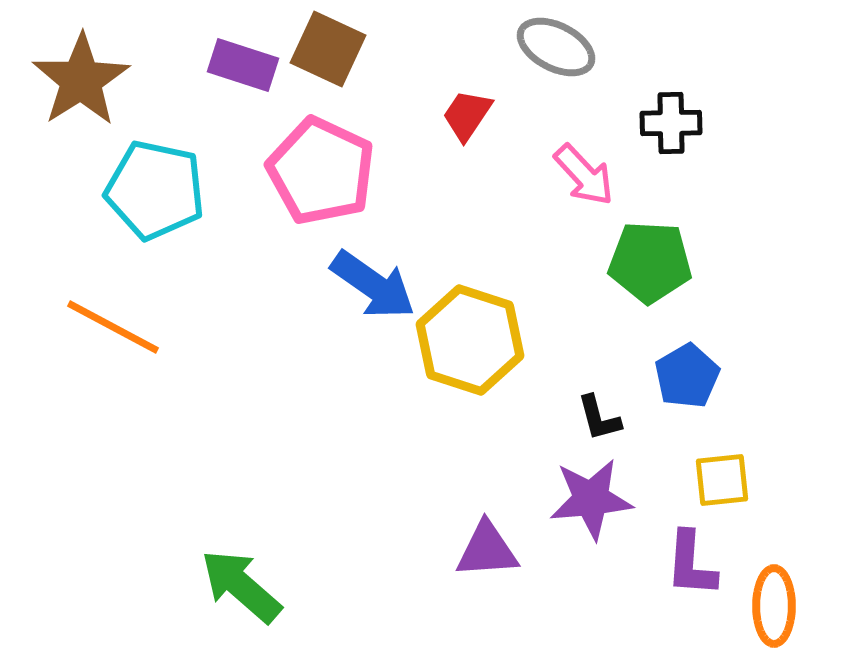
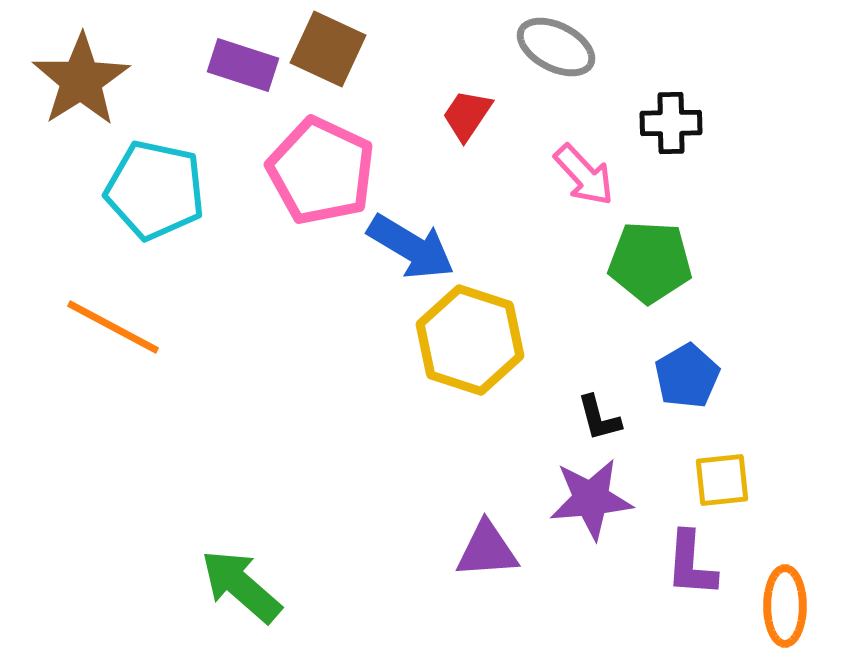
blue arrow: moved 38 px right, 38 px up; rotated 4 degrees counterclockwise
orange ellipse: moved 11 px right
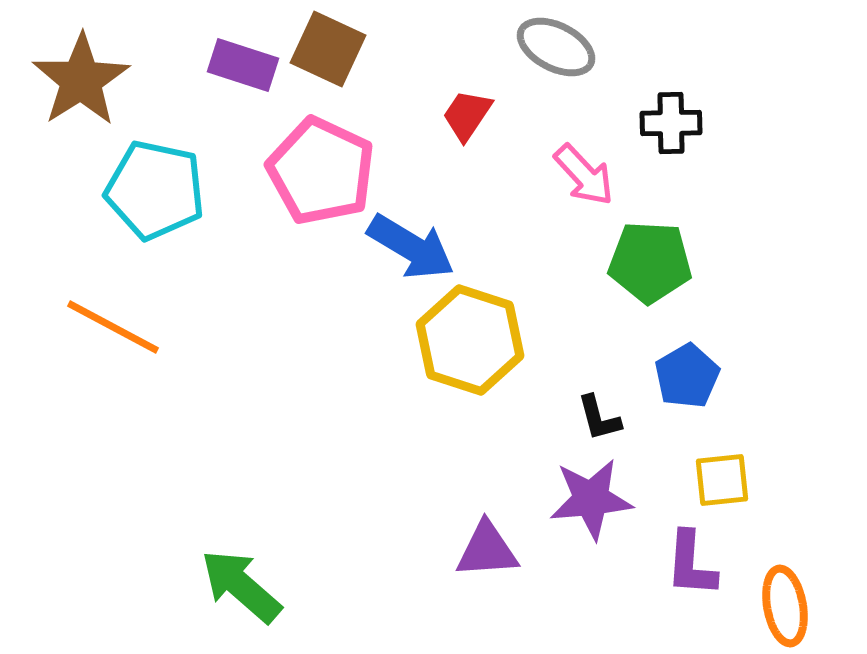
orange ellipse: rotated 10 degrees counterclockwise
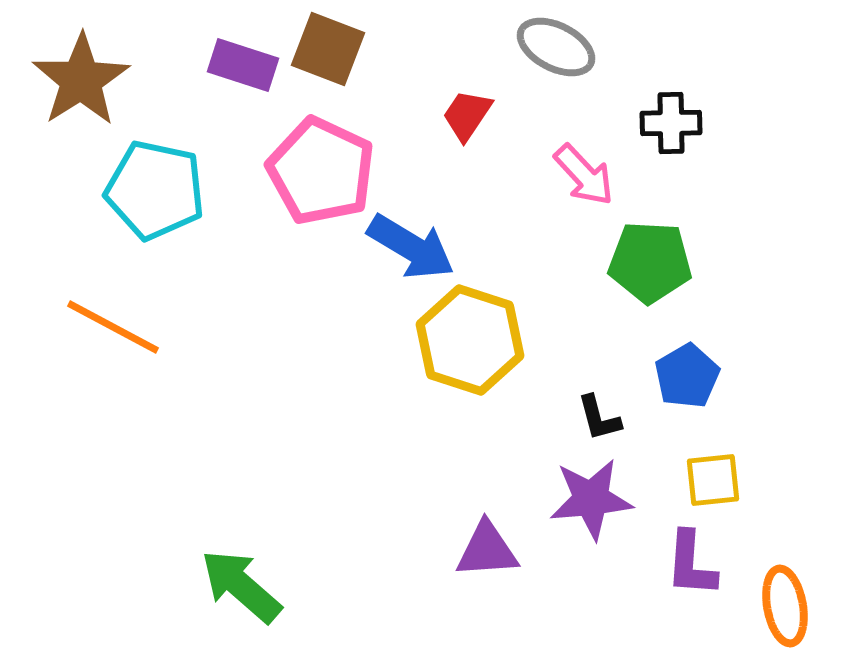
brown square: rotated 4 degrees counterclockwise
yellow square: moved 9 px left
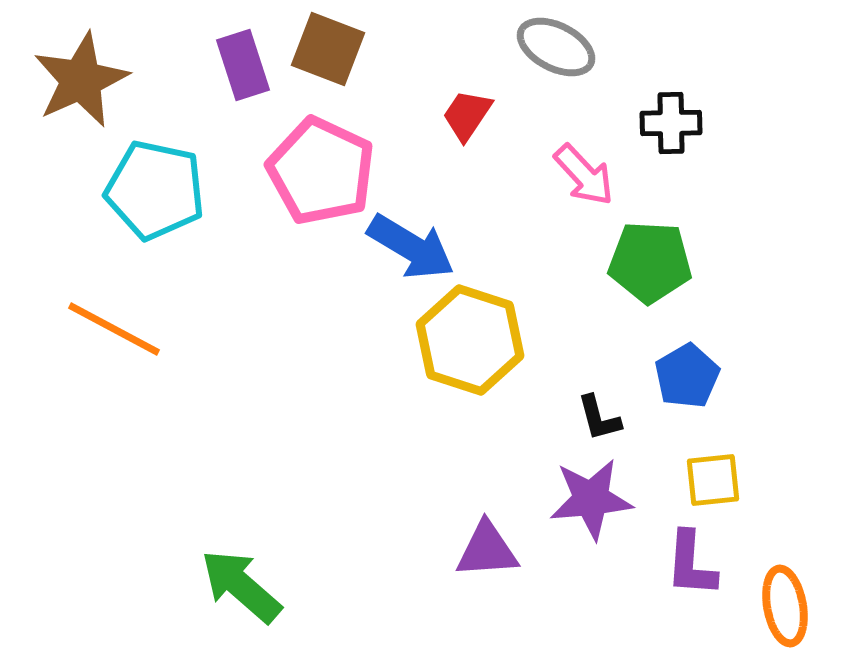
purple rectangle: rotated 54 degrees clockwise
brown star: rotated 8 degrees clockwise
orange line: moved 1 px right, 2 px down
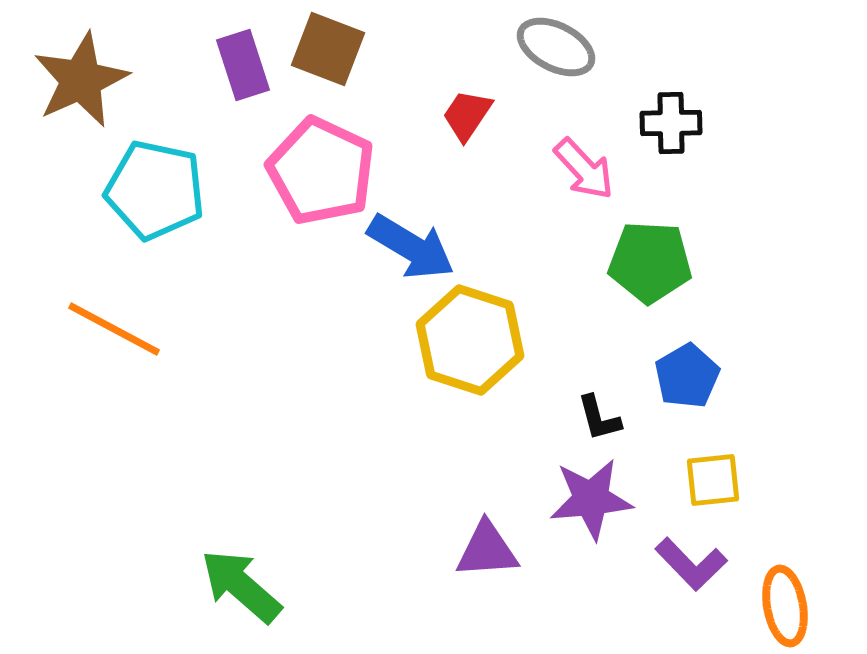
pink arrow: moved 6 px up
purple L-shape: rotated 48 degrees counterclockwise
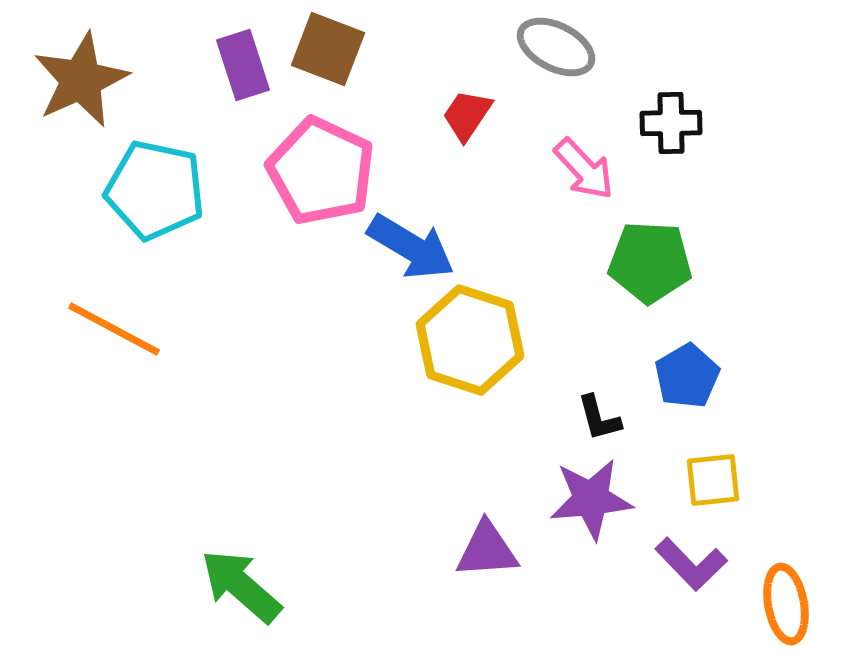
orange ellipse: moved 1 px right, 2 px up
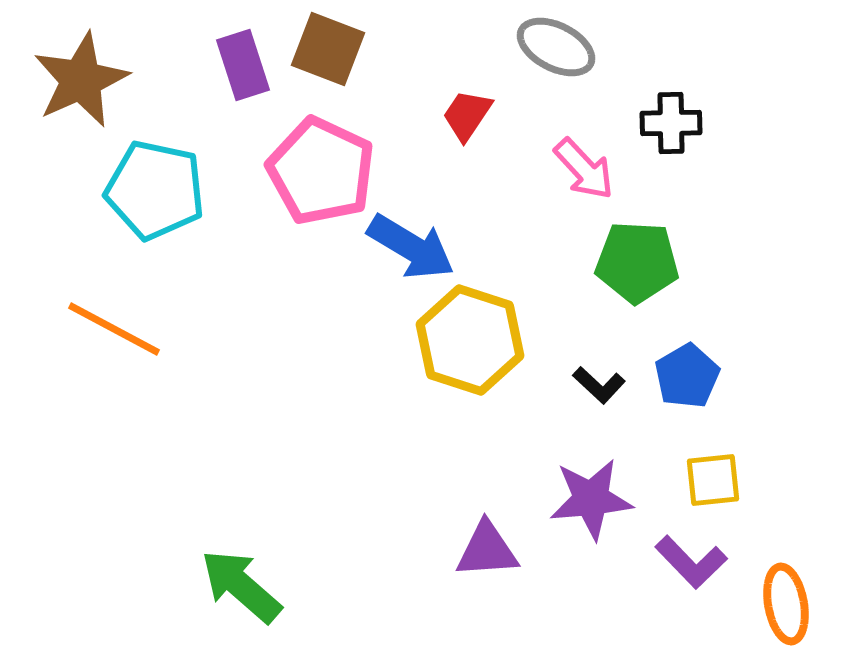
green pentagon: moved 13 px left
black L-shape: moved 33 px up; rotated 32 degrees counterclockwise
purple L-shape: moved 2 px up
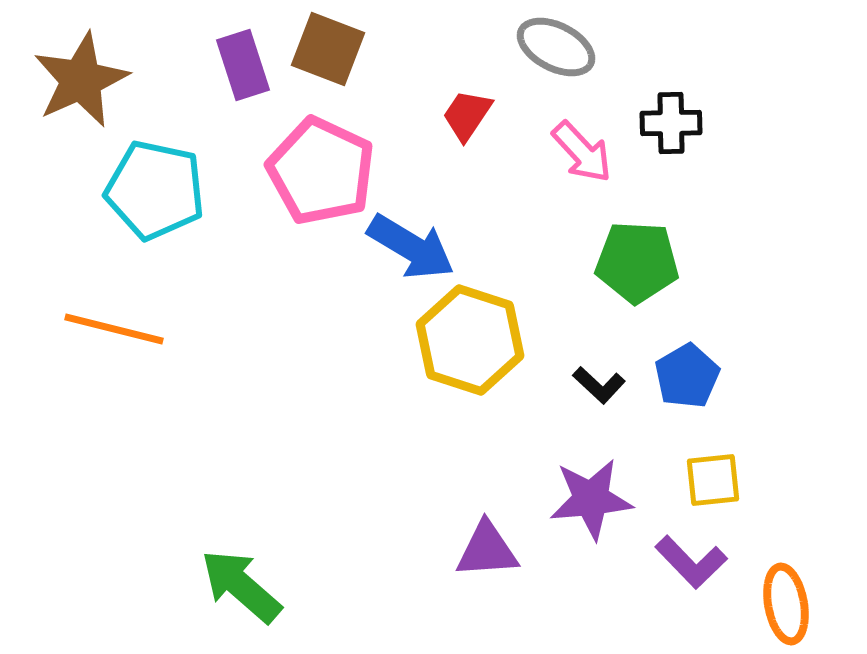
pink arrow: moved 2 px left, 17 px up
orange line: rotated 14 degrees counterclockwise
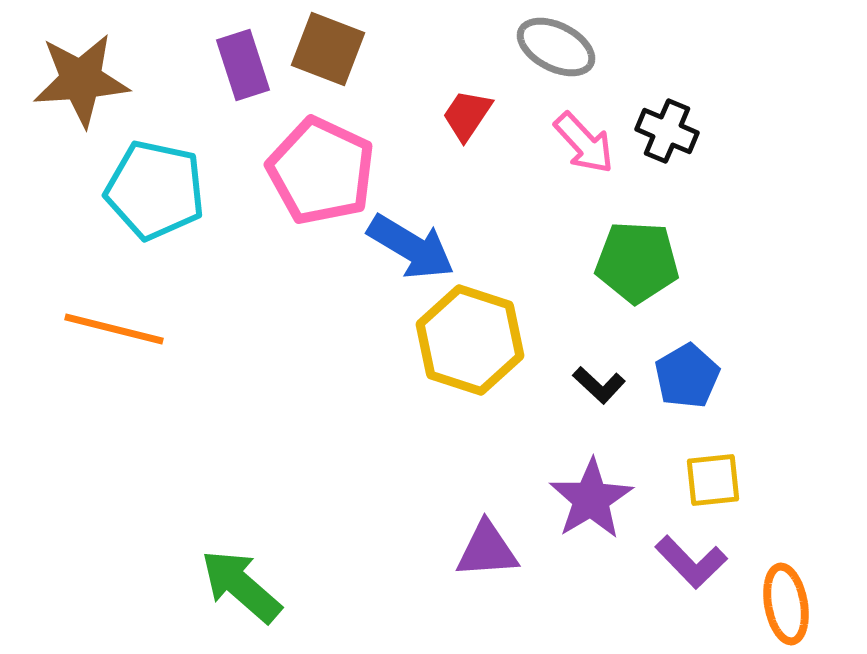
brown star: rotated 20 degrees clockwise
black cross: moved 4 px left, 8 px down; rotated 24 degrees clockwise
pink arrow: moved 2 px right, 9 px up
purple star: rotated 26 degrees counterclockwise
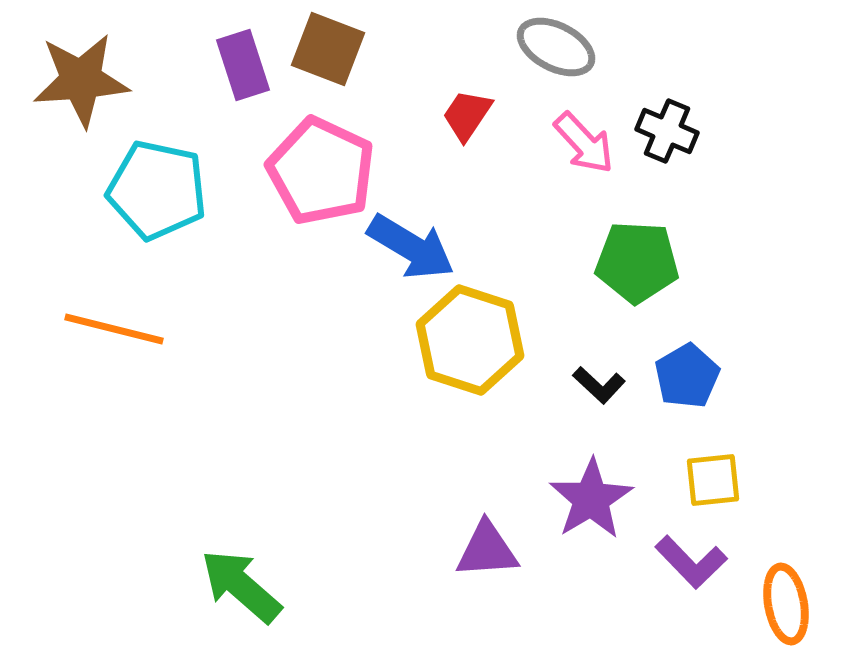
cyan pentagon: moved 2 px right
